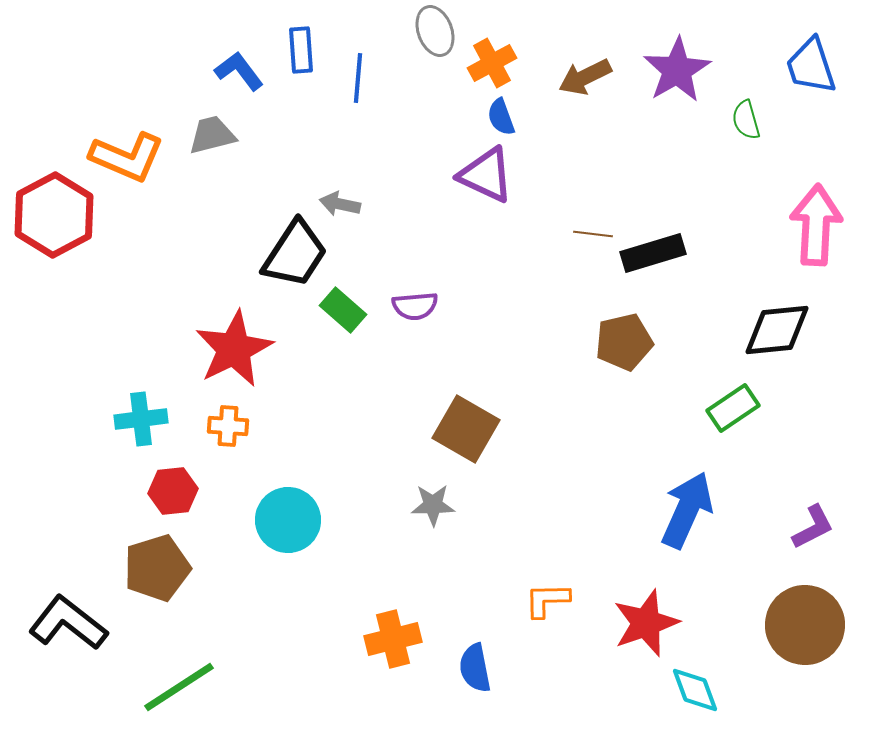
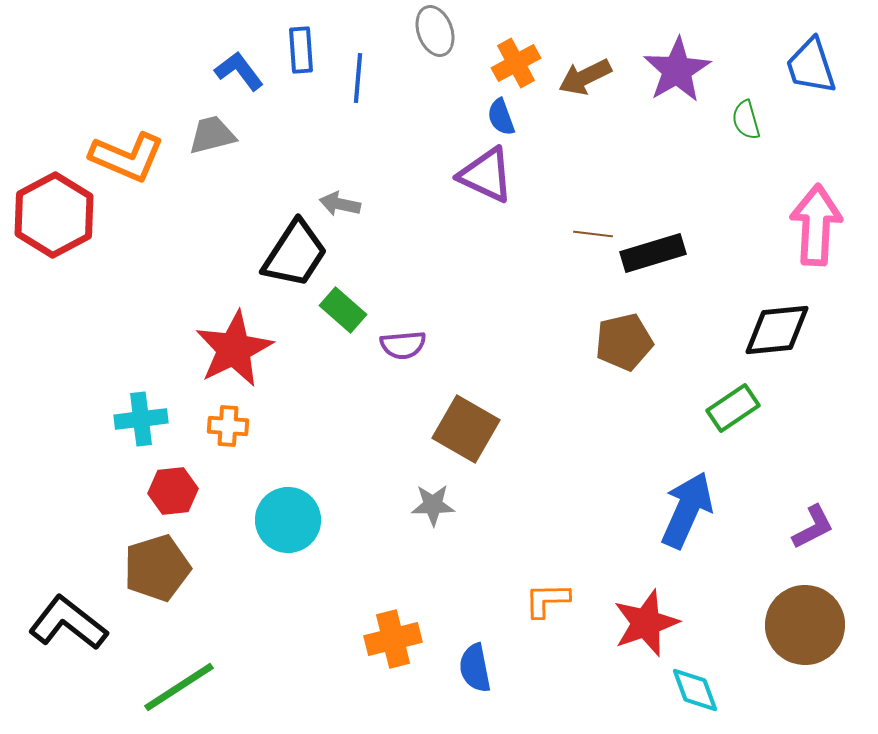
orange cross at (492, 63): moved 24 px right
purple semicircle at (415, 306): moved 12 px left, 39 px down
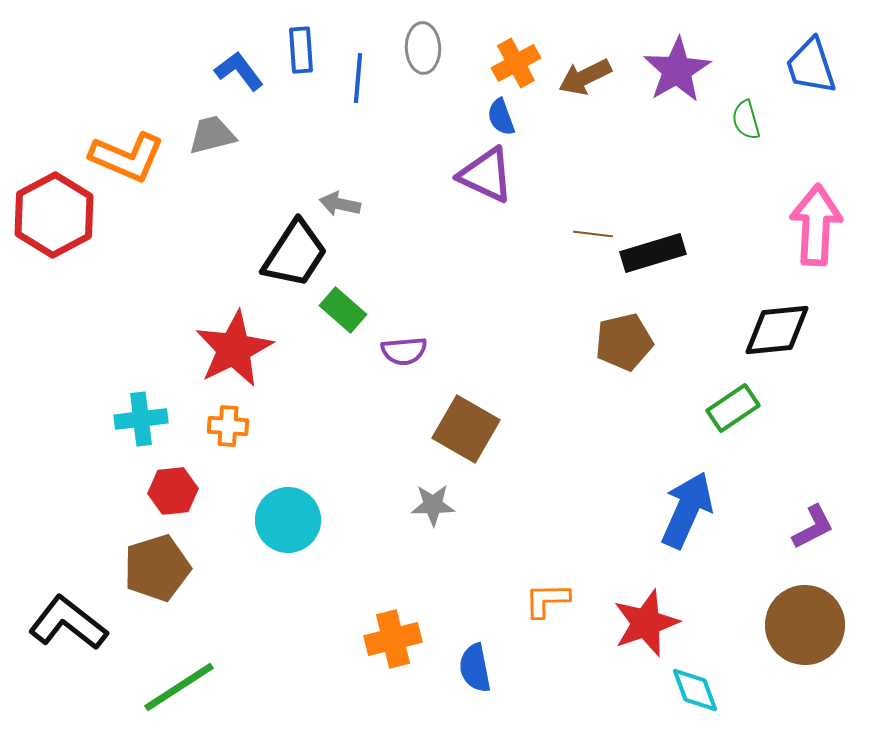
gray ellipse at (435, 31): moved 12 px left, 17 px down; rotated 18 degrees clockwise
purple semicircle at (403, 345): moved 1 px right, 6 px down
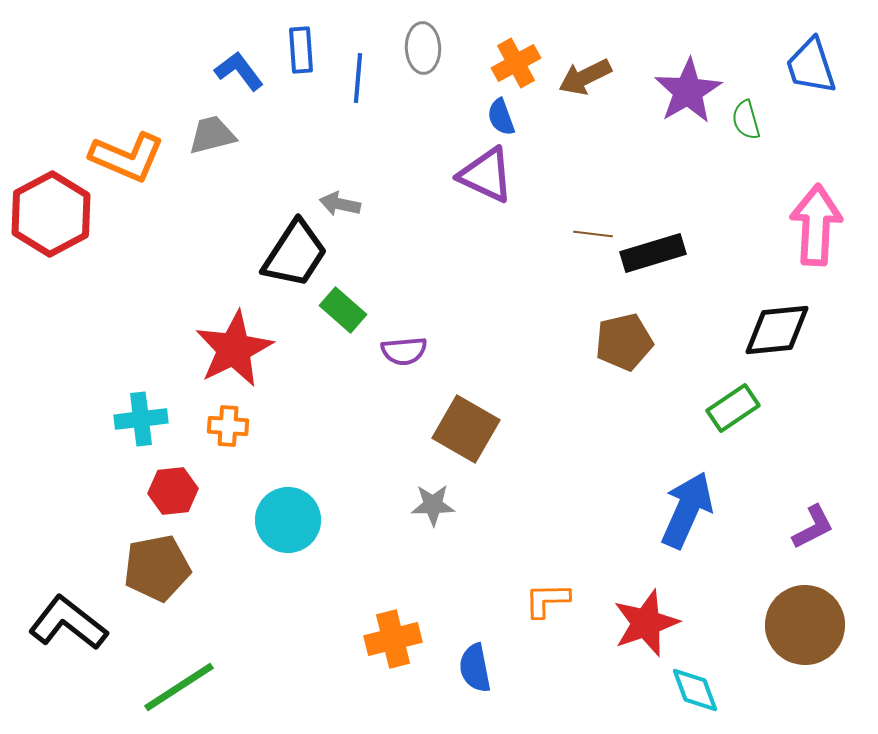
purple star at (677, 70): moved 11 px right, 21 px down
red hexagon at (54, 215): moved 3 px left, 1 px up
brown pentagon at (157, 568): rotated 6 degrees clockwise
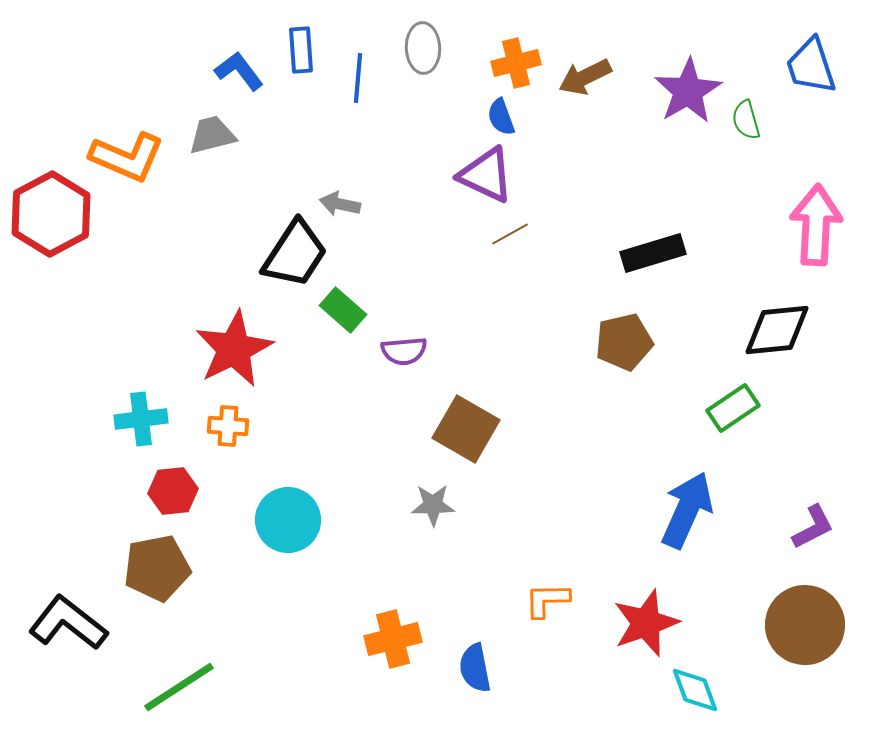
orange cross at (516, 63): rotated 15 degrees clockwise
brown line at (593, 234): moved 83 px left; rotated 36 degrees counterclockwise
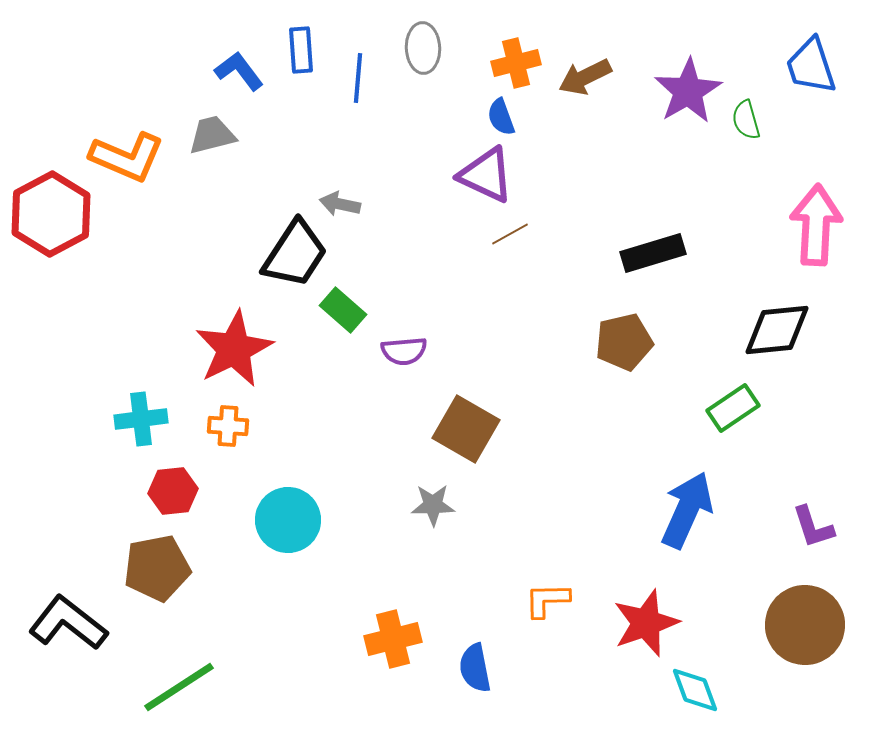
purple L-shape at (813, 527): rotated 99 degrees clockwise
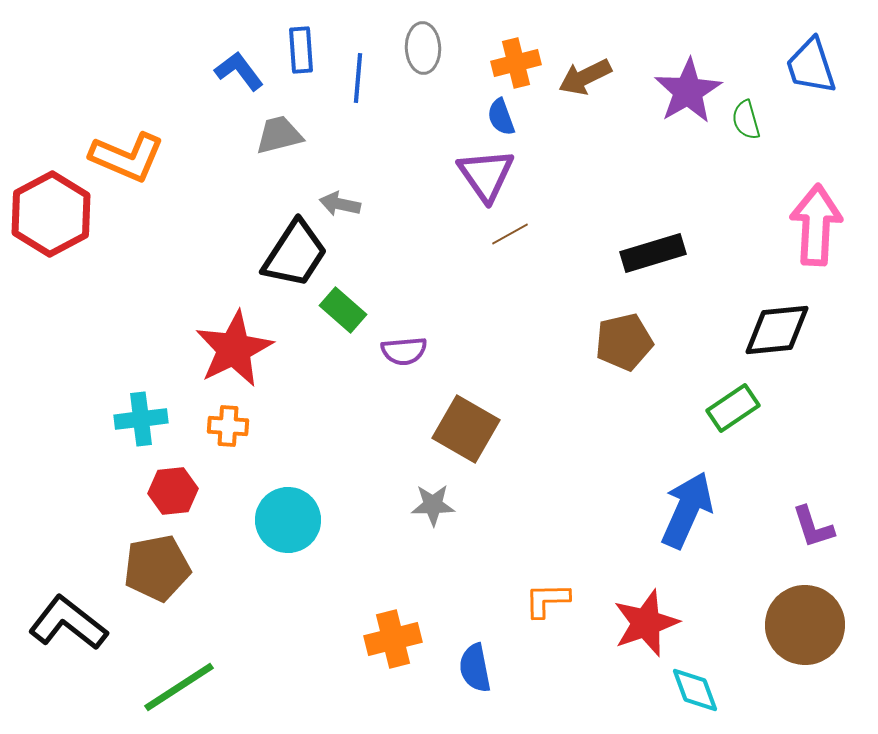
gray trapezoid at (212, 135): moved 67 px right
purple triangle at (486, 175): rotated 30 degrees clockwise
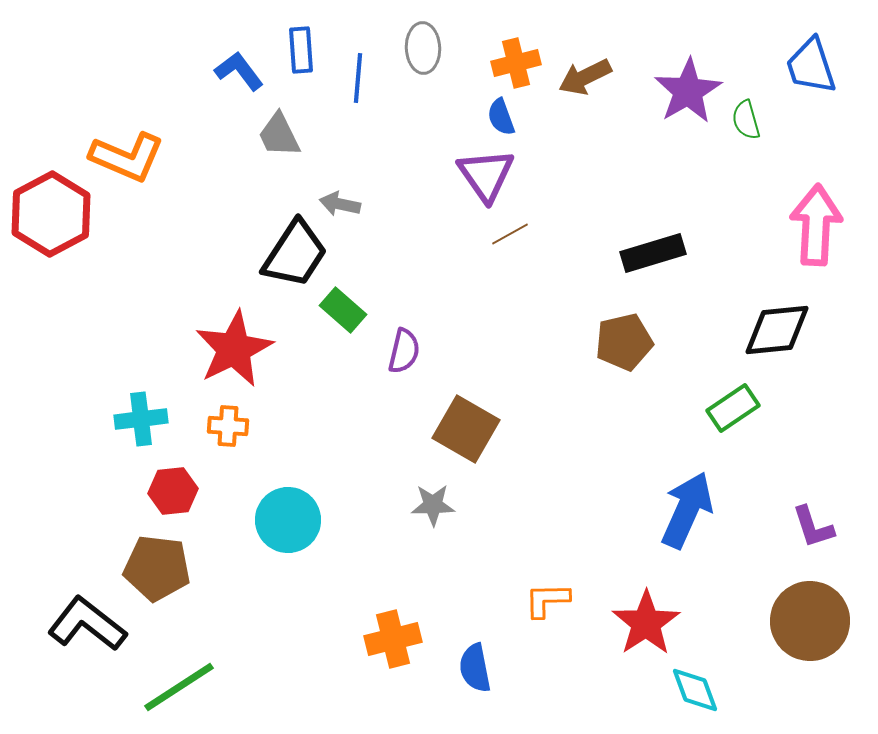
gray trapezoid at (279, 135): rotated 102 degrees counterclockwise
purple semicircle at (404, 351): rotated 72 degrees counterclockwise
brown pentagon at (157, 568): rotated 18 degrees clockwise
black L-shape at (68, 623): moved 19 px right, 1 px down
red star at (646, 623): rotated 14 degrees counterclockwise
brown circle at (805, 625): moved 5 px right, 4 px up
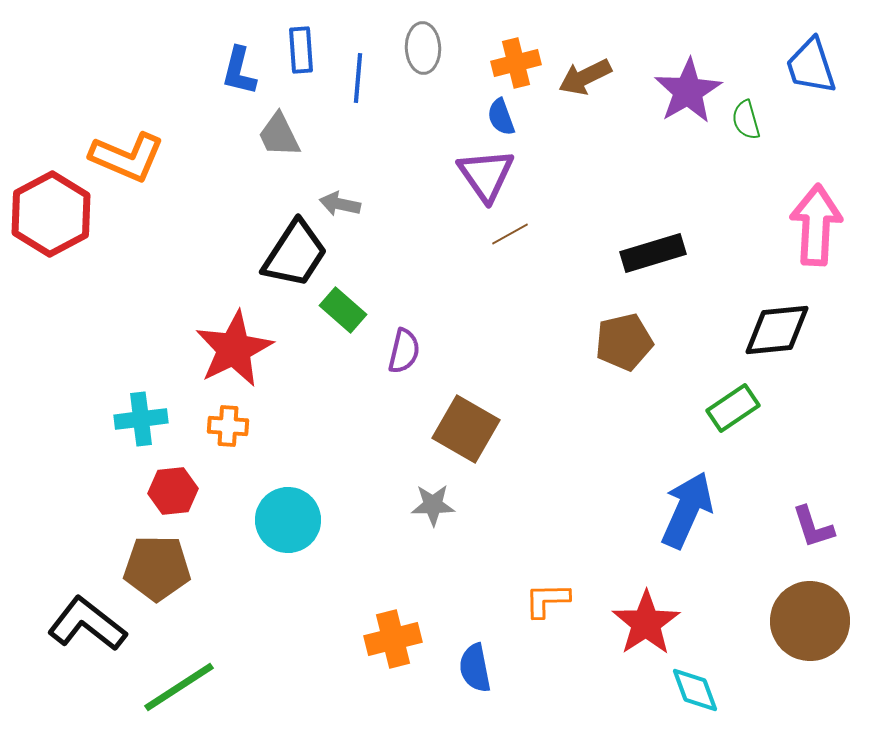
blue L-shape at (239, 71): rotated 129 degrees counterclockwise
brown pentagon at (157, 568): rotated 6 degrees counterclockwise
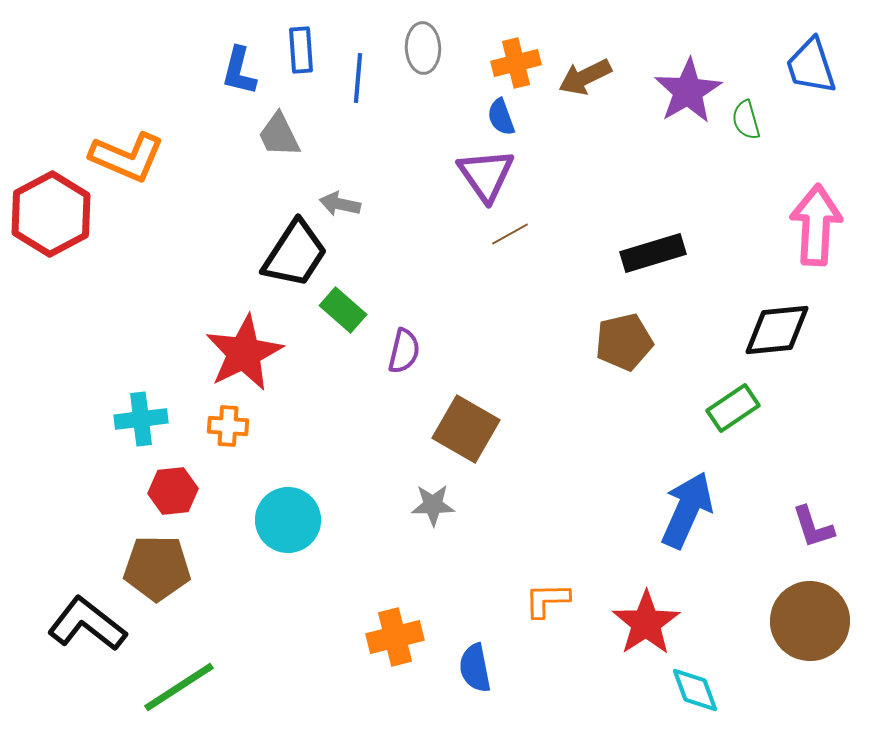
red star at (234, 349): moved 10 px right, 4 px down
orange cross at (393, 639): moved 2 px right, 2 px up
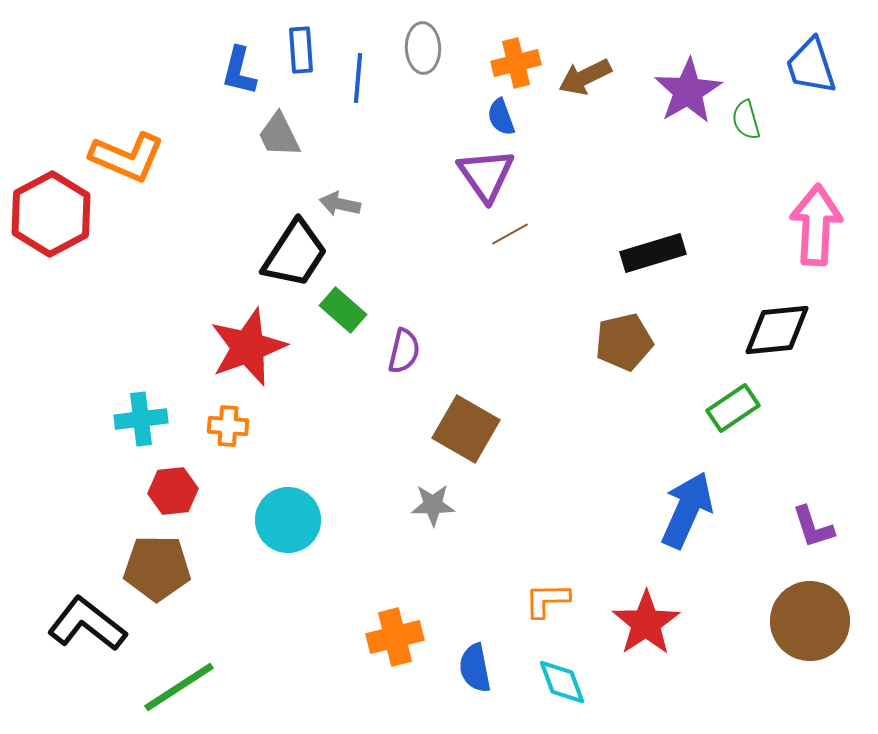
red star at (244, 353): moved 4 px right, 6 px up; rotated 6 degrees clockwise
cyan diamond at (695, 690): moved 133 px left, 8 px up
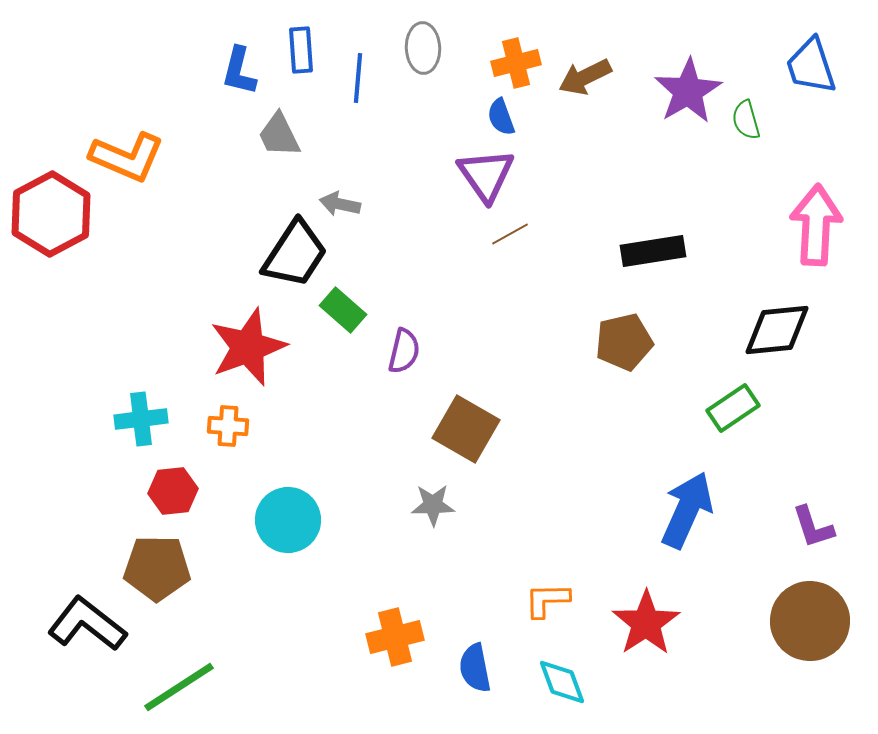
black rectangle at (653, 253): moved 2 px up; rotated 8 degrees clockwise
